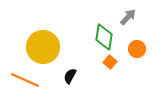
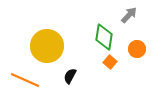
gray arrow: moved 1 px right, 2 px up
yellow circle: moved 4 px right, 1 px up
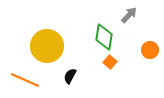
orange circle: moved 13 px right, 1 px down
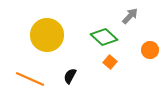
gray arrow: moved 1 px right, 1 px down
green diamond: rotated 56 degrees counterclockwise
yellow circle: moved 11 px up
orange line: moved 5 px right, 1 px up
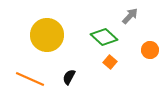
black semicircle: moved 1 px left, 1 px down
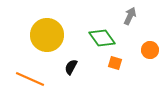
gray arrow: rotated 18 degrees counterclockwise
green diamond: moved 2 px left, 1 px down; rotated 12 degrees clockwise
orange square: moved 5 px right, 1 px down; rotated 24 degrees counterclockwise
black semicircle: moved 2 px right, 10 px up
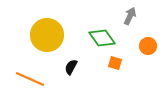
orange circle: moved 2 px left, 4 px up
